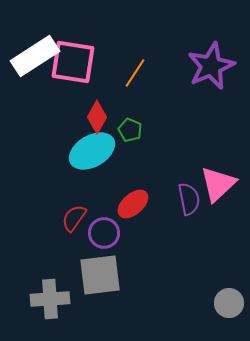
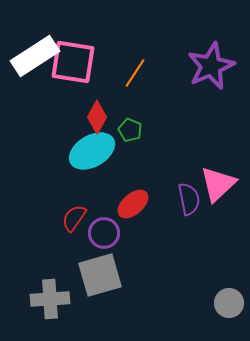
gray square: rotated 9 degrees counterclockwise
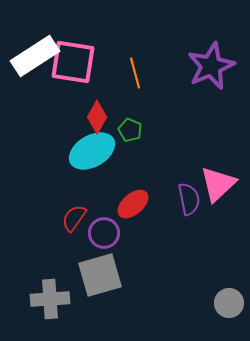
orange line: rotated 48 degrees counterclockwise
